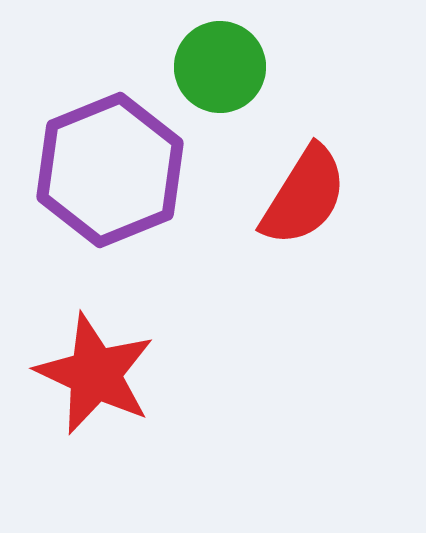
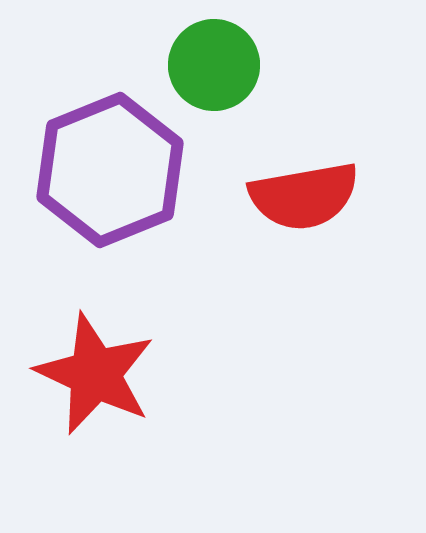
green circle: moved 6 px left, 2 px up
red semicircle: rotated 48 degrees clockwise
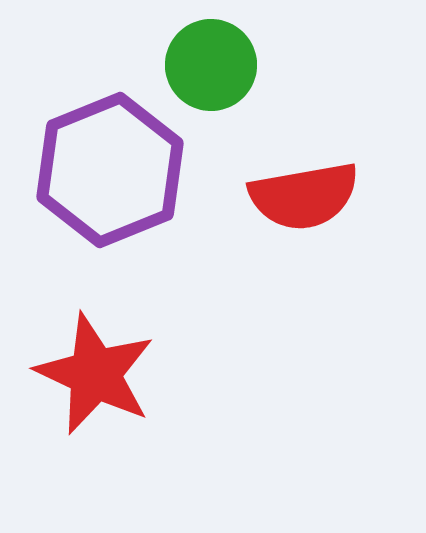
green circle: moved 3 px left
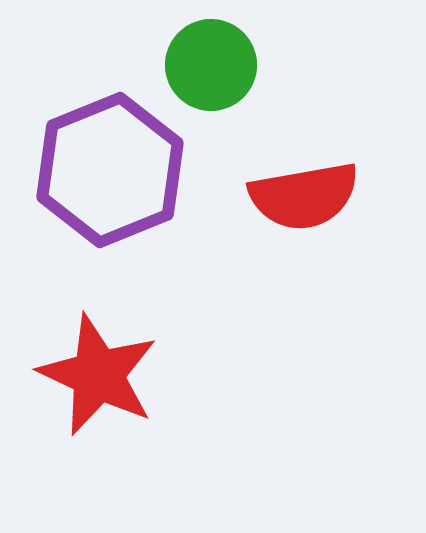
red star: moved 3 px right, 1 px down
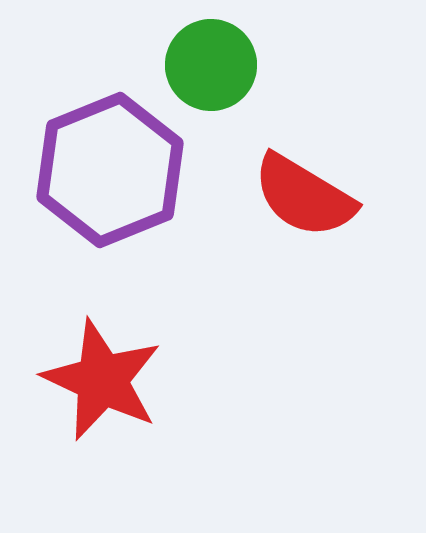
red semicircle: rotated 41 degrees clockwise
red star: moved 4 px right, 5 px down
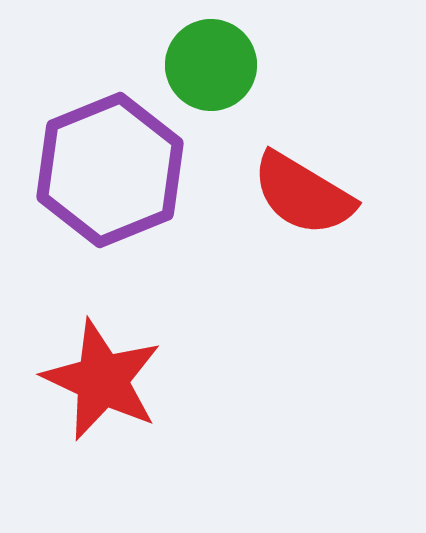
red semicircle: moved 1 px left, 2 px up
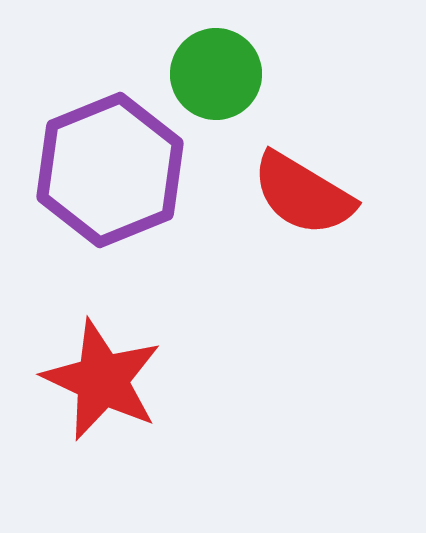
green circle: moved 5 px right, 9 px down
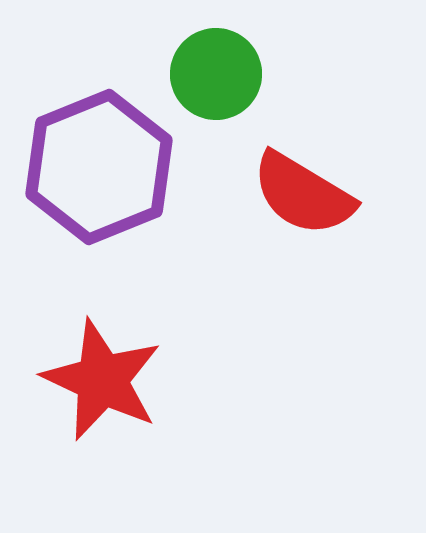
purple hexagon: moved 11 px left, 3 px up
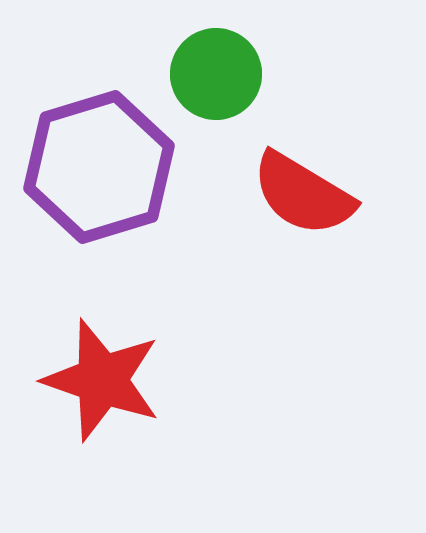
purple hexagon: rotated 5 degrees clockwise
red star: rotated 6 degrees counterclockwise
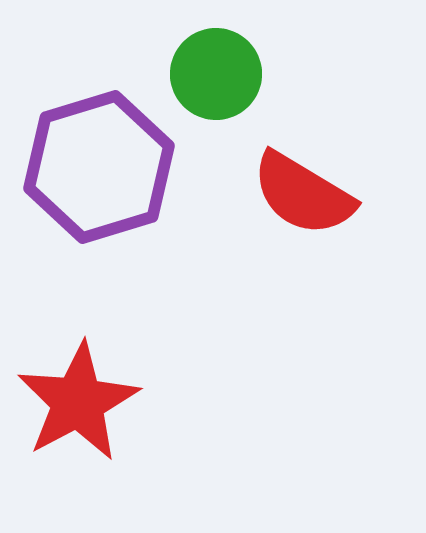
red star: moved 24 px left, 22 px down; rotated 25 degrees clockwise
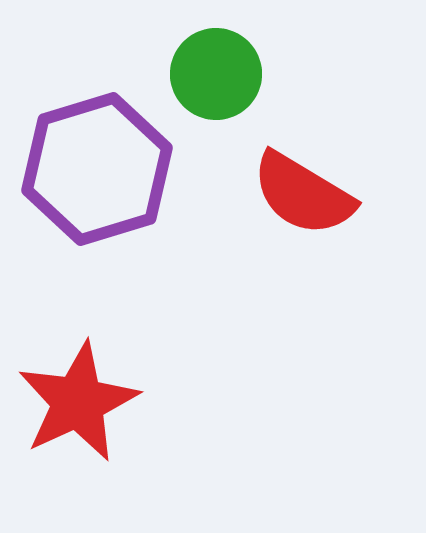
purple hexagon: moved 2 px left, 2 px down
red star: rotated 3 degrees clockwise
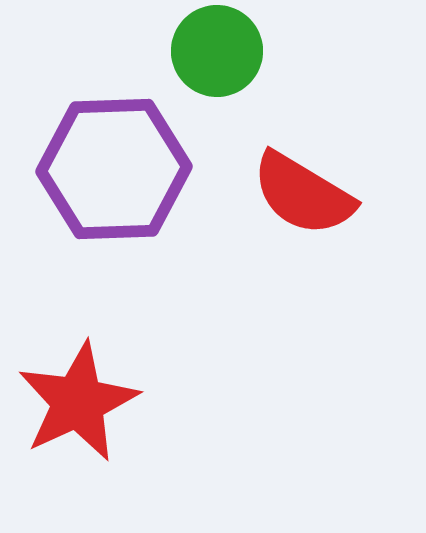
green circle: moved 1 px right, 23 px up
purple hexagon: moved 17 px right; rotated 15 degrees clockwise
